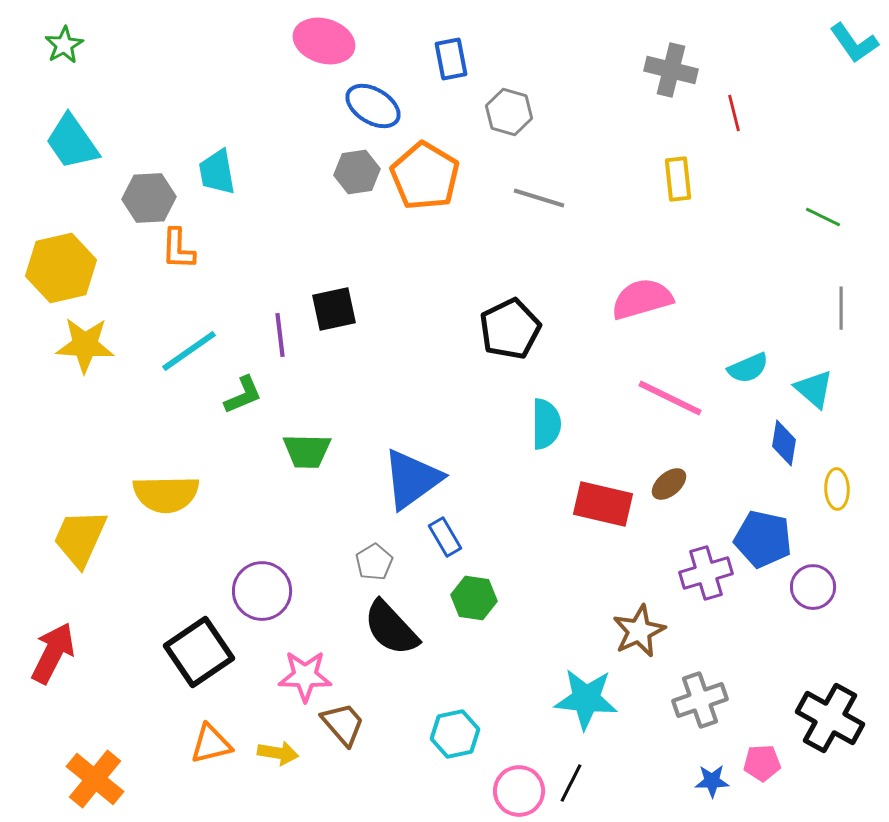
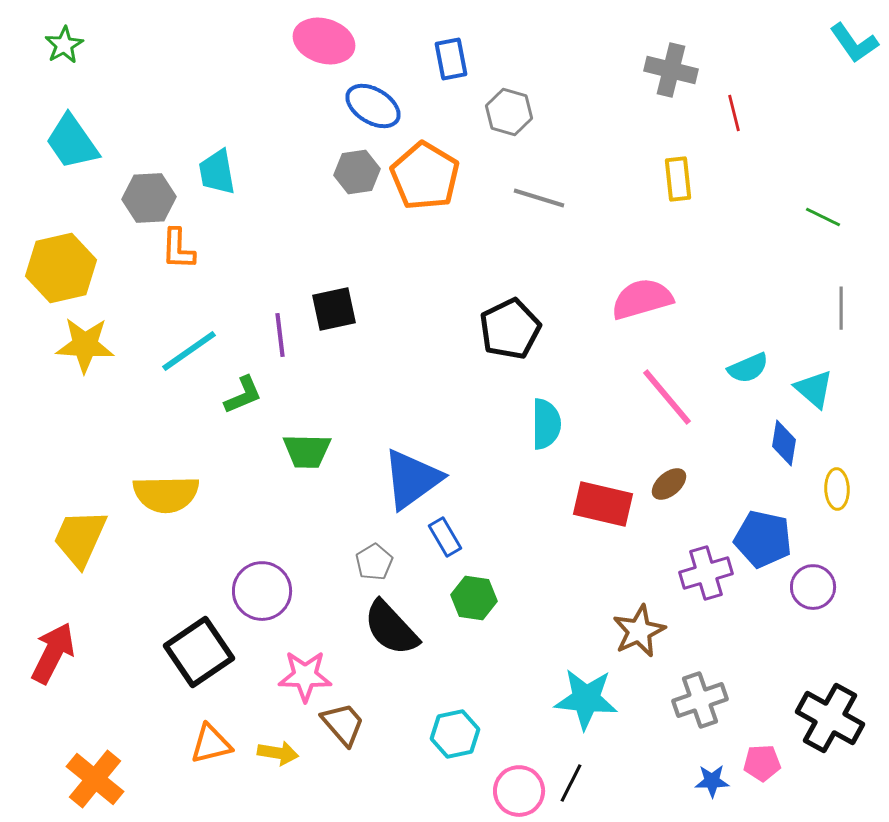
pink line at (670, 398): moved 3 px left, 1 px up; rotated 24 degrees clockwise
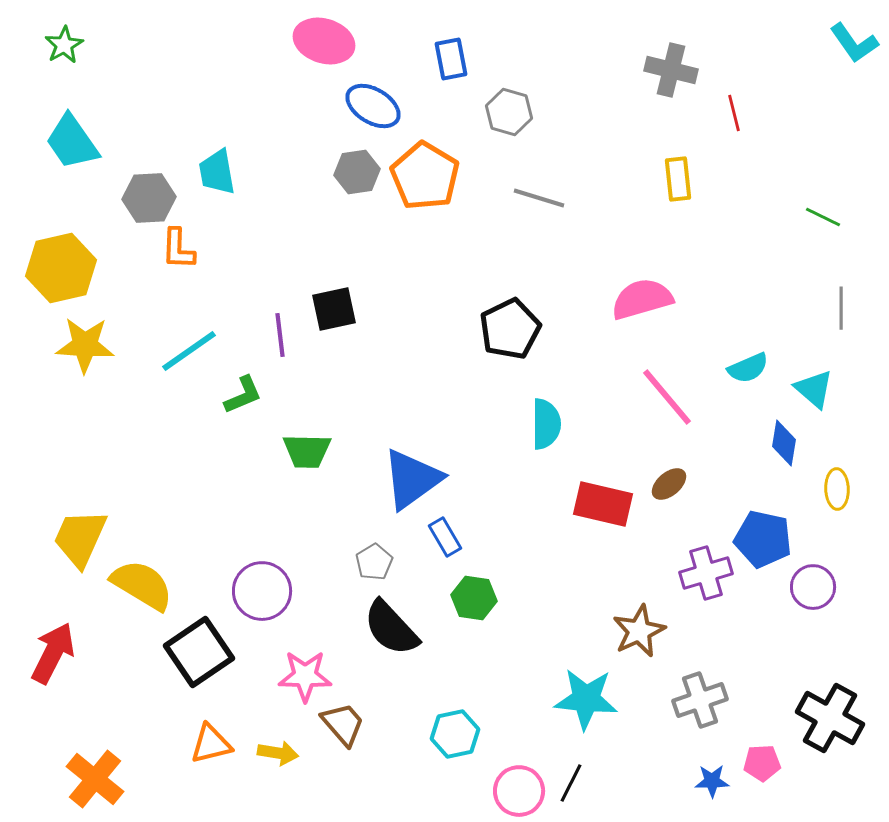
yellow semicircle at (166, 494): moved 24 px left, 91 px down; rotated 148 degrees counterclockwise
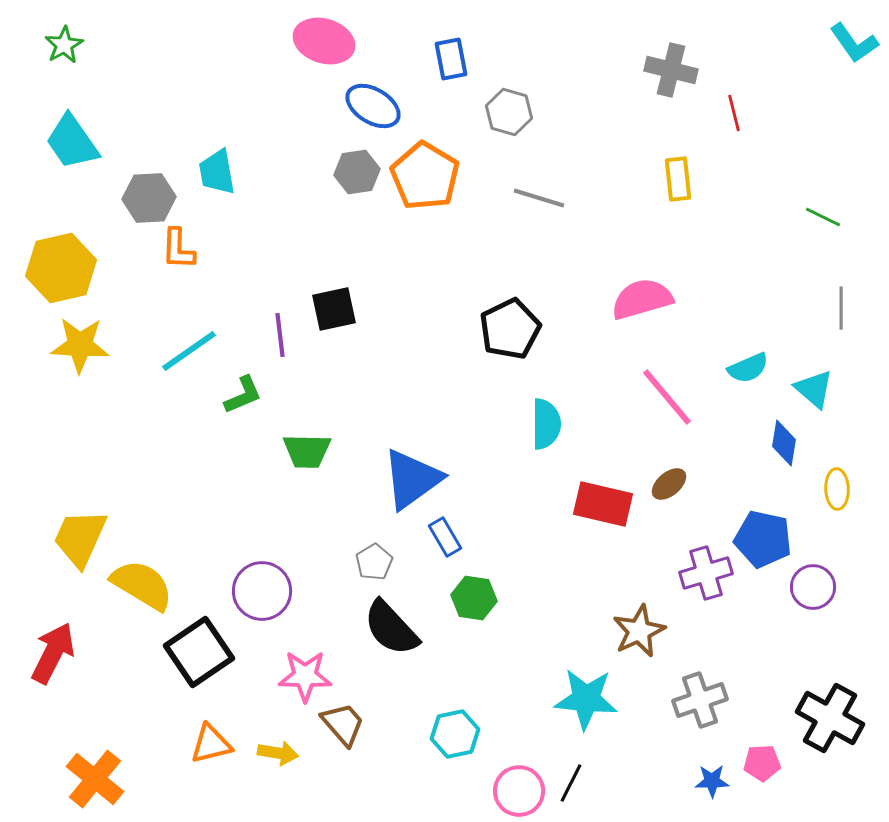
yellow star at (85, 345): moved 5 px left
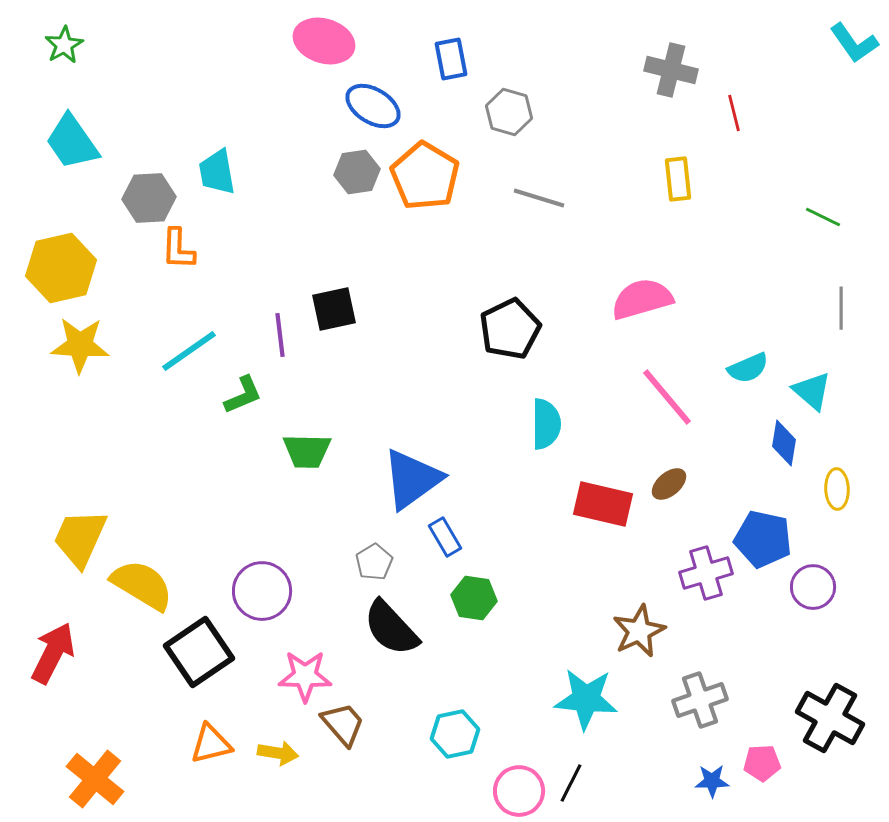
cyan triangle at (814, 389): moved 2 px left, 2 px down
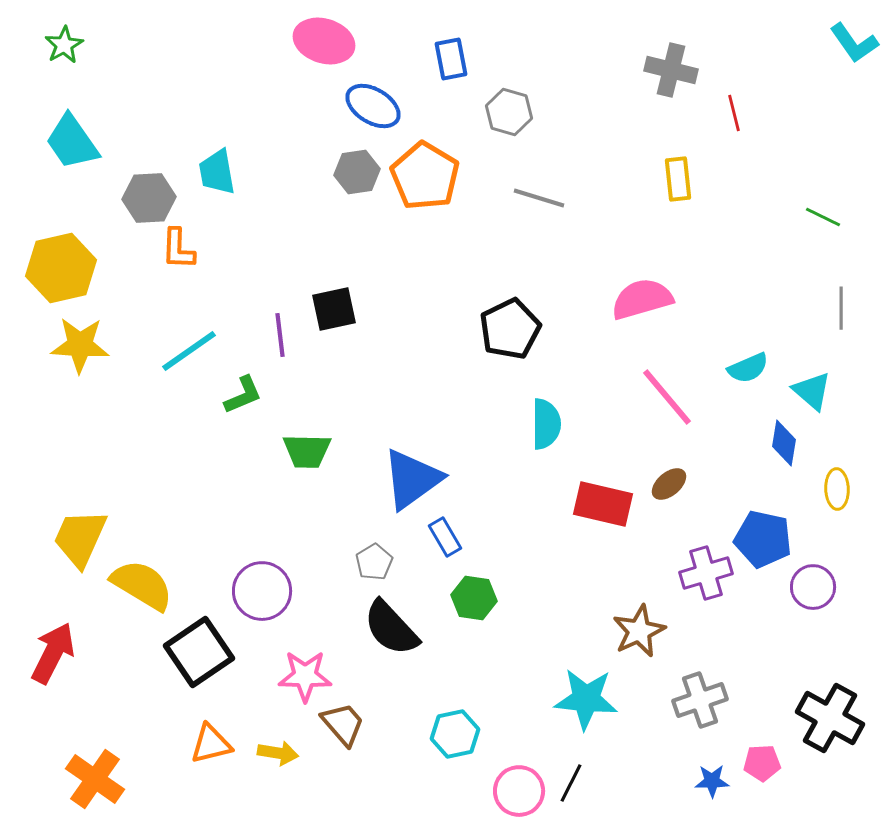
orange cross at (95, 779): rotated 4 degrees counterclockwise
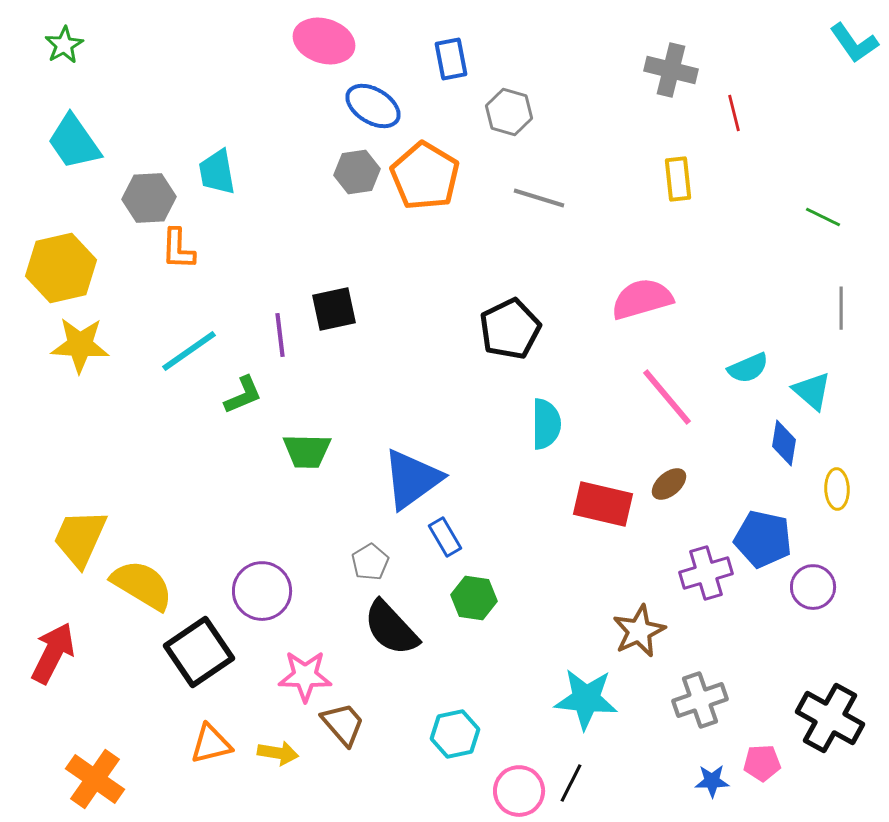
cyan trapezoid at (72, 142): moved 2 px right
gray pentagon at (374, 562): moved 4 px left
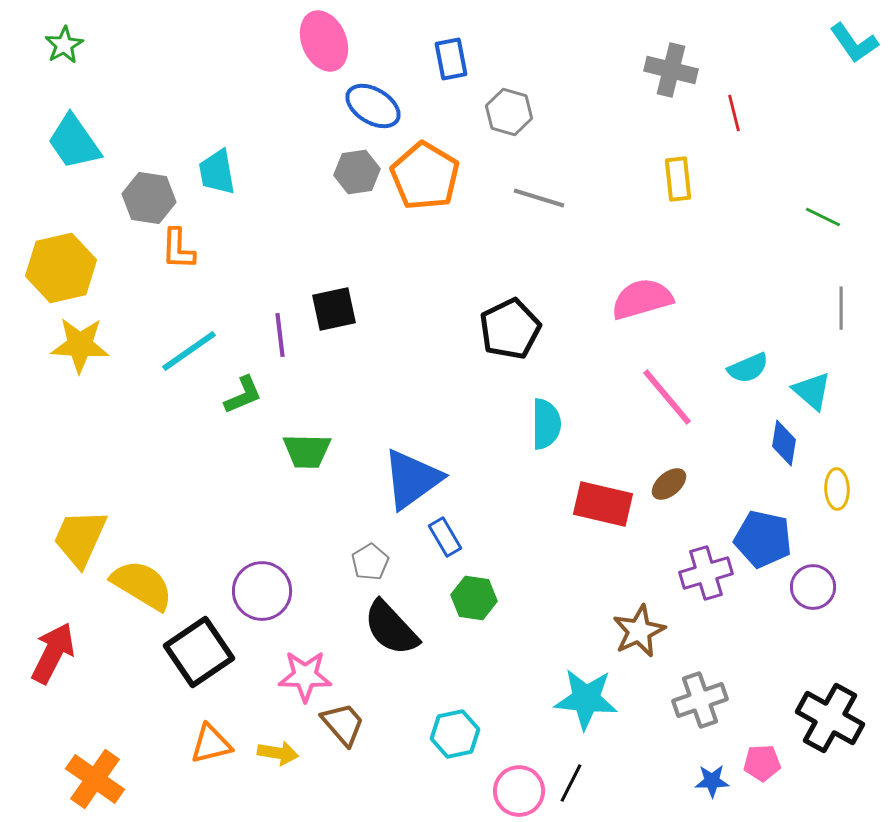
pink ellipse at (324, 41): rotated 50 degrees clockwise
gray hexagon at (149, 198): rotated 12 degrees clockwise
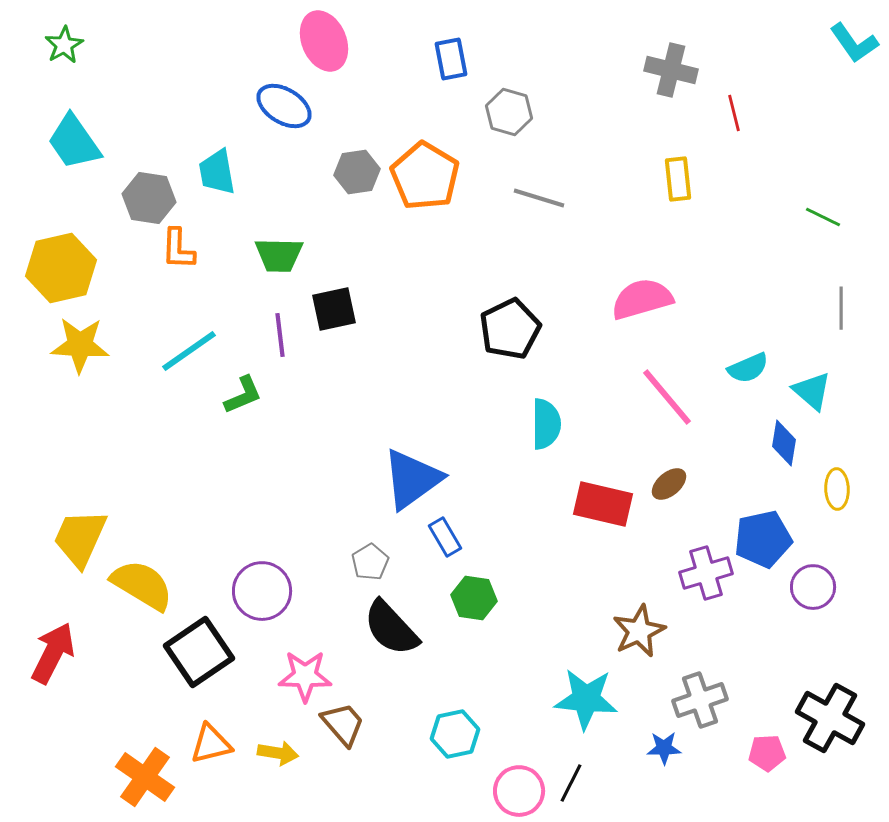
blue ellipse at (373, 106): moved 89 px left
green trapezoid at (307, 451): moved 28 px left, 196 px up
blue pentagon at (763, 539): rotated 24 degrees counterclockwise
pink pentagon at (762, 763): moved 5 px right, 10 px up
orange cross at (95, 779): moved 50 px right, 2 px up
blue star at (712, 781): moved 48 px left, 33 px up
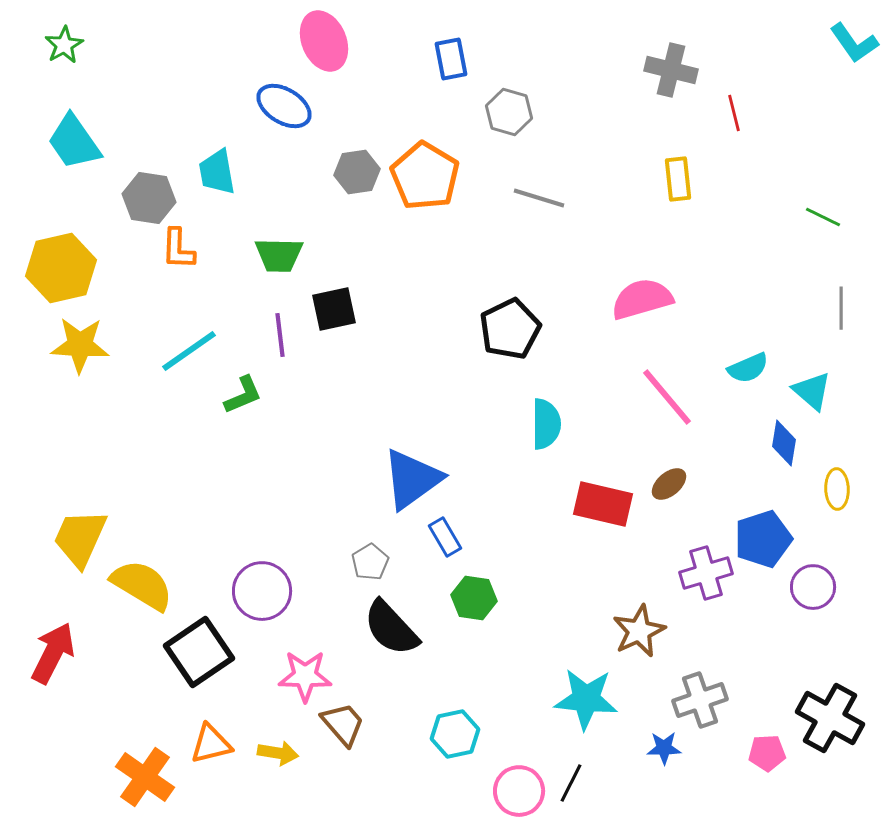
blue pentagon at (763, 539): rotated 6 degrees counterclockwise
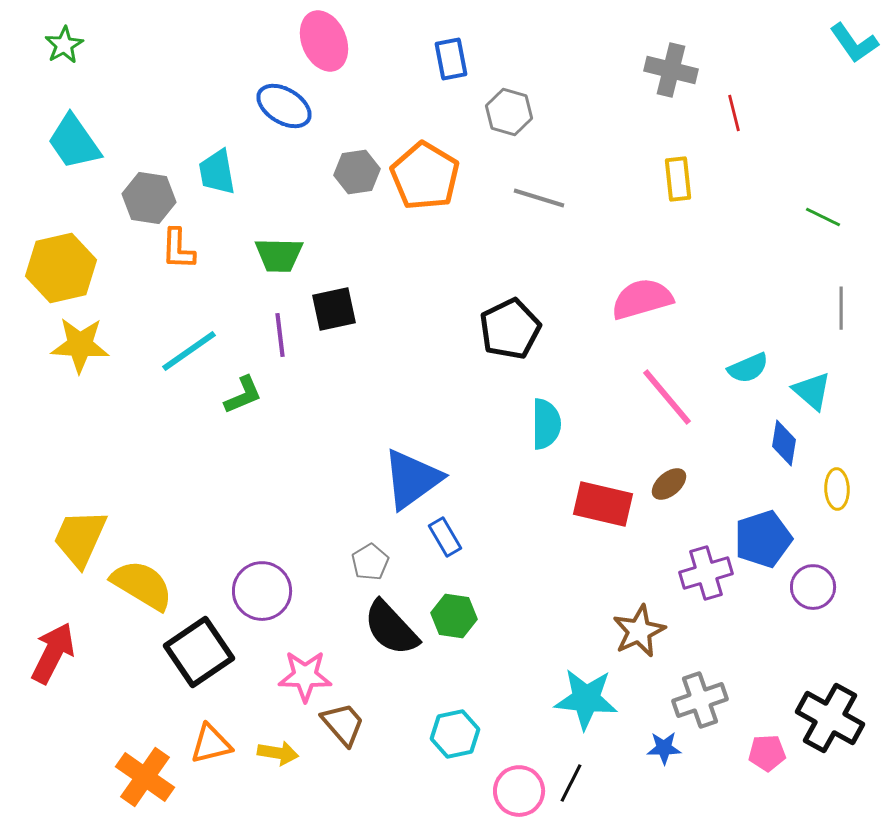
green hexagon at (474, 598): moved 20 px left, 18 px down
